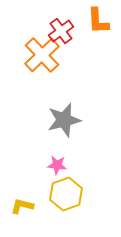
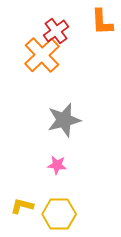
orange L-shape: moved 4 px right, 1 px down
red cross: moved 5 px left
yellow hexagon: moved 7 px left, 20 px down; rotated 20 degrees clockwise
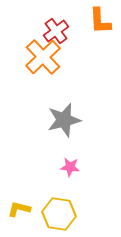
orange L-shape: moved 2 px left, 1 px up
orange cross: moved 1 px right, 2 px down
pink star: moved 13 px right, 2 px down
yellow L-shape: moved 3 px left, 3 px down
yellow hexagon: rotated 8 degrees clockwise
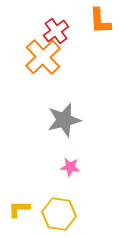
yellow L-shape: rotated 15 degrees counterclockwise
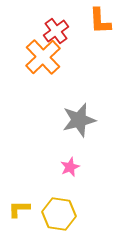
gray star: moved 15 px right
pink star: rotated 30 degrees counterclockwise
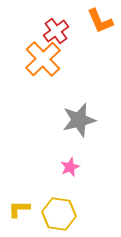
orange L-shape: rotated 20 degrees counterclockwise
orange cross: moved 2 px down
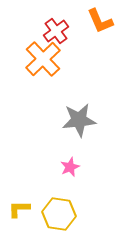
gray star: rotated 8 degrees clockwise
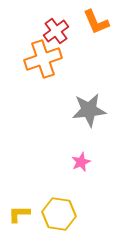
orange L-shape: moved 4 px left, 1 px down
orange cross: rotated 24 degrees clockwise
gray star: moved 10 px right, 10 px up
pink star: moved 11 px right, 5 px up
yellow L-shape: moved 5 px down
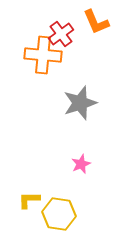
red cross: moved 5 px right, 3 px down
orange cross: moved 4 px up; rotated 24 degrees clockwise
gray star: moved 9 px left, 7 px up; rotated 12 degrees counterclockwise
pink star: moved 2 px down
yellow L-shape: moved 10 px right, 14 px up
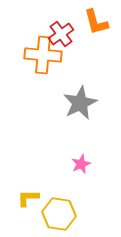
orange L-shape: rotated 8 degrees clockwise
gray star: rotated 8 degrees counterclockwise
yellow L-shape: moved 1 px left, 2 px up
